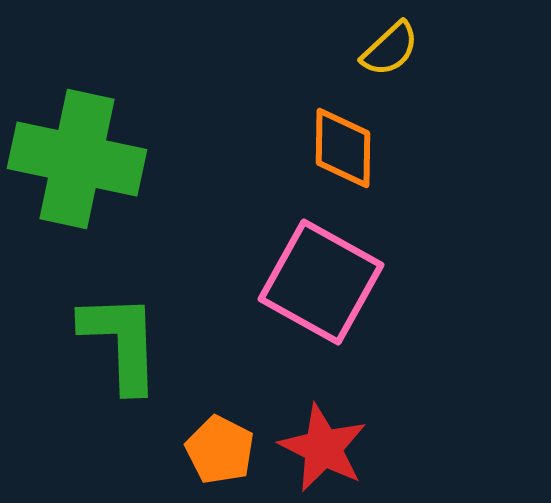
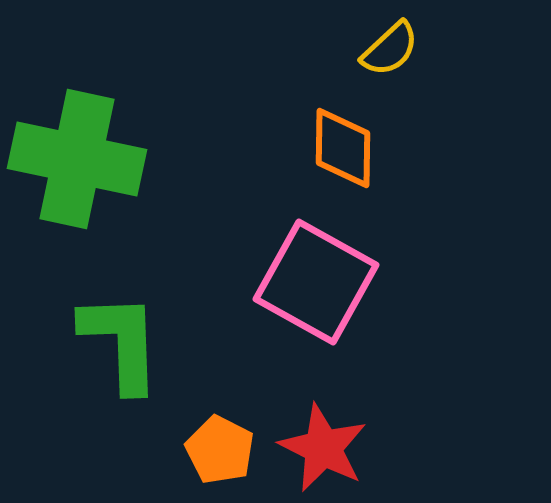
pink square: moved 5 px left
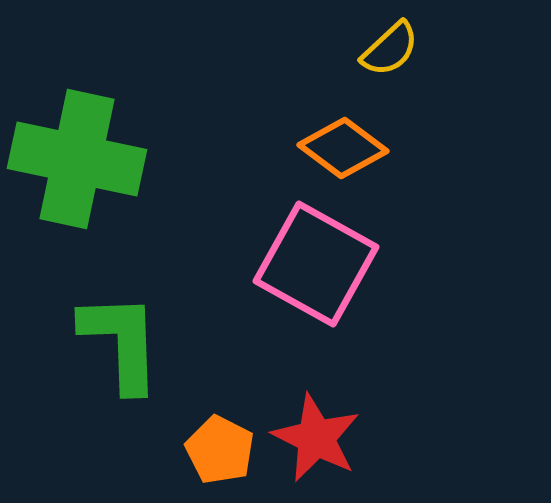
orange diamond: rotated 54 degrees counterclockwise
pink square: moved 18 px up
red star: moved 7 px left, 10 px up
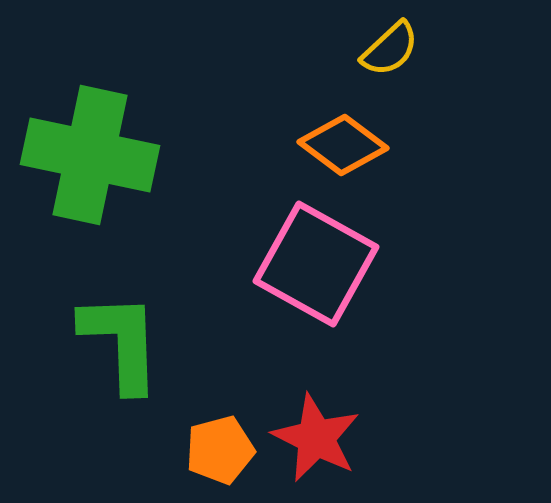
orange diamond: moved 3 px up
green cross: moved 13 px right, 4 px up
orange pentagon: rotated 30 degrees clockwise
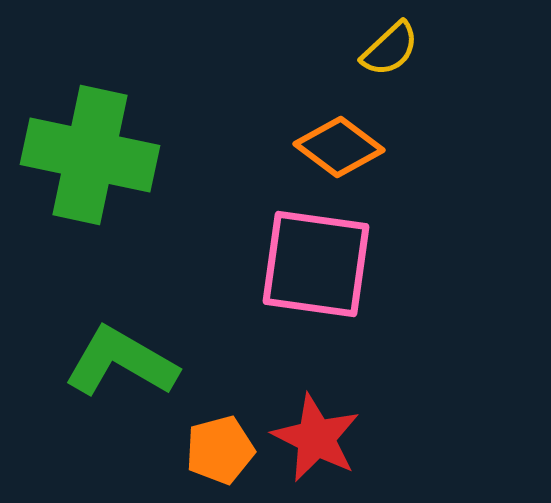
orange diamond: moved 4 px left, 2 px down
pink square: rotated 21 degrees counterclockwise
green L-shape: moved 20 px down; rotated 58 degrees counterclockwise
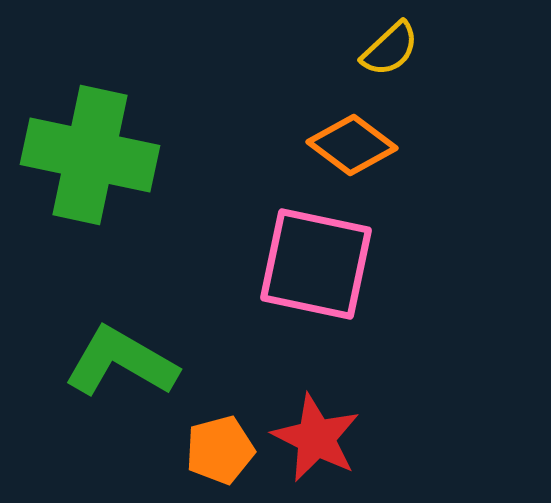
orange diamond: moved 13 px right, 2 px up
pink square: rotated 4 degrees clockwise
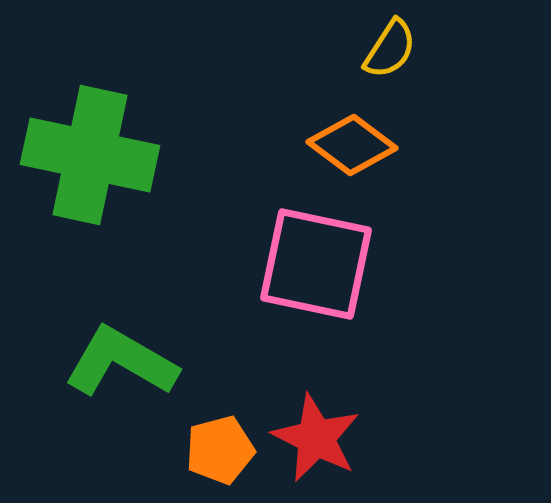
yellow semicircle: rotated 14 degrees counterclockwise
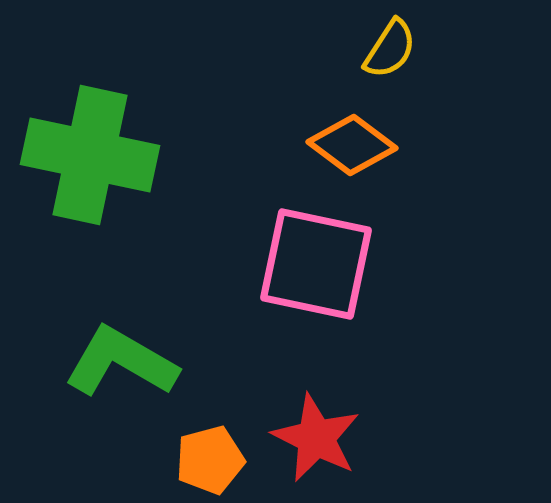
orange pentagon: moved 10 px left, 10 px down
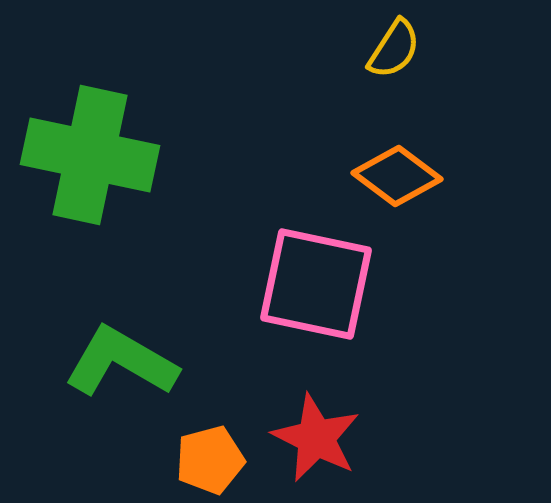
yellow semicircle: moved 4 px right
orange diamond: moved 45 px right, 31 px down
pink square: moved 20 px down
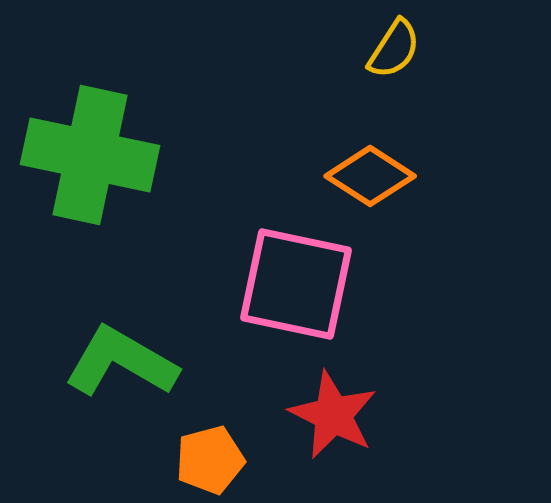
orange diamond: moved 27 px left; rotated 4 degrees counterclockwise
pink square: moved 20 px left
red star: moved 17 px right, 23 px up
